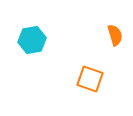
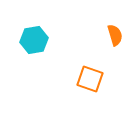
cyan hexagon: moved 2 px right
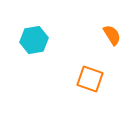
orange semicircle: moved 3 px left; rotated 15 degrees counterclockwise
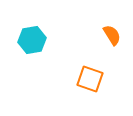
cyan hexagon: moved 2 px left
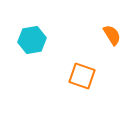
orange square: moved 8 px left, 3 px up
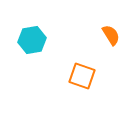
orange semicircle: moved 1 px left
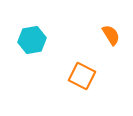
orange square: rotated 8 degrees clockwise
